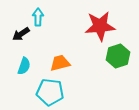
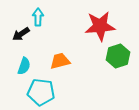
orange trapezoid: moved 2 px up
cyan pentagon: moved 9 px left
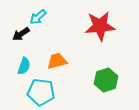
cyan arrow: rotated 132 degrees counterclockwise
green hexagon: moved 12 px left, 24 px down
orange trapezoid: moved 3 px left
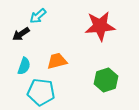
cyan arrow: moved 1 px up
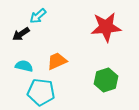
red star: moved 6 px right, 1 px down
orange trapezoid: rotated 10 degrees counterclockwise
cyan semicircle: rotated 96 degrees counterclockwise
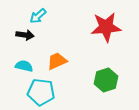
black arrow: moved 4 px right, 1 px down; rotated 138 degrees counterclockwise
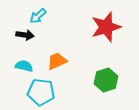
red star: rotated 12 degrees counterclockwise
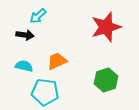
cyan pentagon: moved 4 px right
